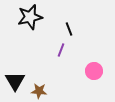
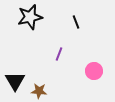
black line: moved 7 px right, 7 px up
purple line: moved 2 px left, 4 px down
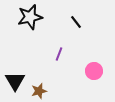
black line: rotated 16 degrees counterclockwise
brown star: rotated 21 degrees counterclockwise
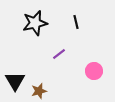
black star: moved 5 px right, 6 px down
black line: rotated 24 degrees clockwise
purple line: rotated 32 degrees clockwise
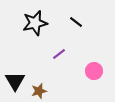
black line: rotated 40 degrees counterclockwise
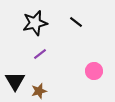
purple line: moved 19 px left
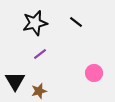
pink circle: moved 2 px down
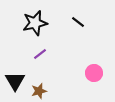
black line: moved 2 px right
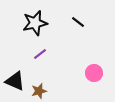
black triangle: rotated 35 degrees counterclockwise
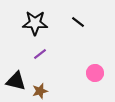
black star: rotated 15 degrees clockwise
pink circle: moved 1 px right
black triangle: moved 1 px right; rotated 10 degrees counterclockwise
brown star: moved 1 px right
